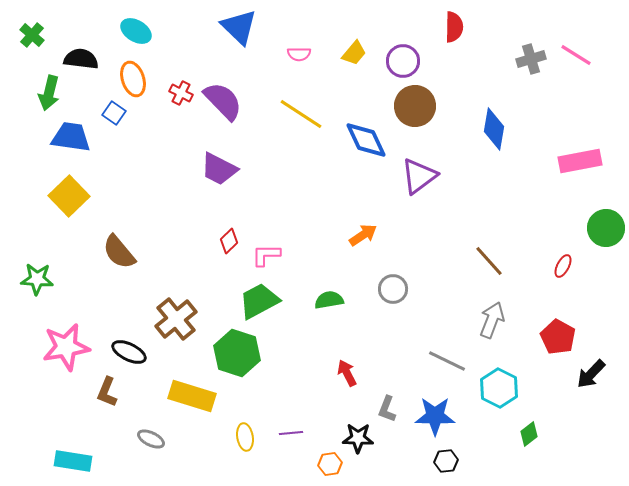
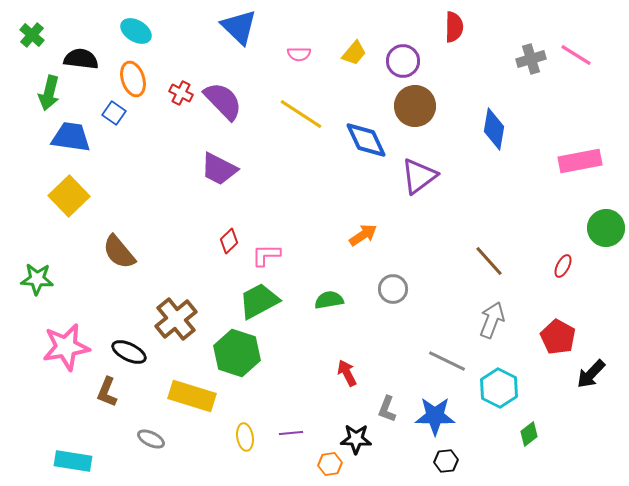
black star at (358, 438): moved 2 px left, 1 px down
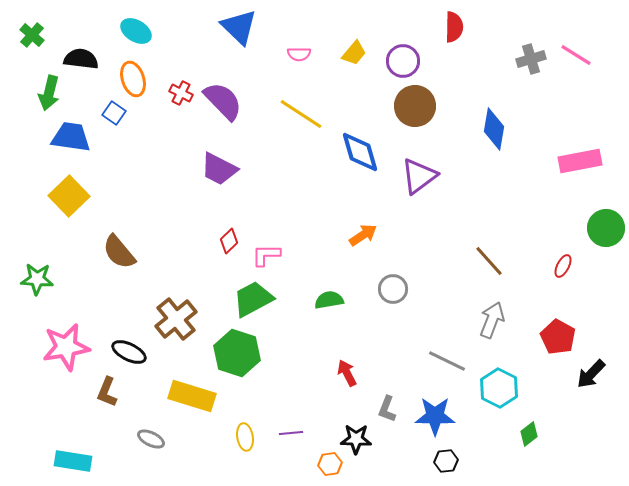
blue diamond at (366, 140): moved 6 px left, 12 px down; rotated 9 degrees clockwise
green trapezoid at (259, 301): moved 6 px left, 2 px up
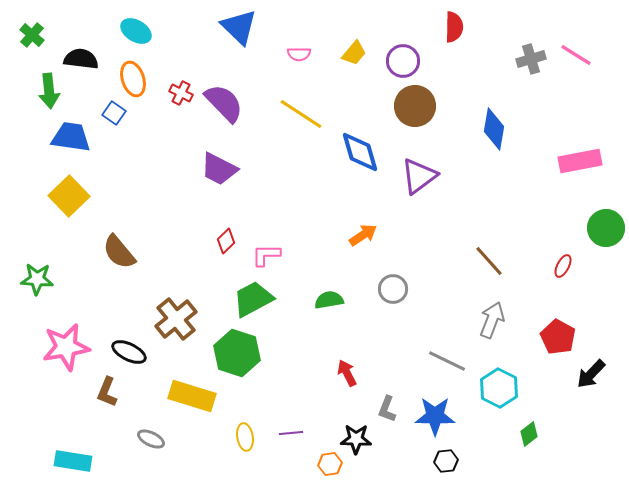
green arrow at (49, 93): moved 2 px up; rotated 20 degrees counterclockwise
purple semicircle at (223, 101): moved 1 px right, 2 px down
red diamond at (229, 241): moved 3 px left
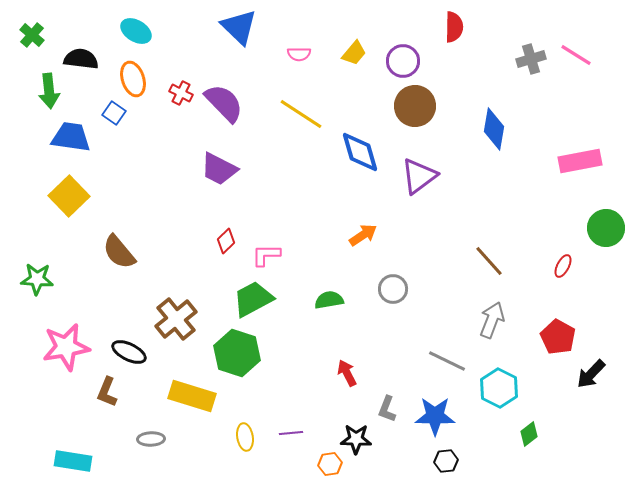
gray ellipse at (151, 439): rotated 28 degrees counterclockwise
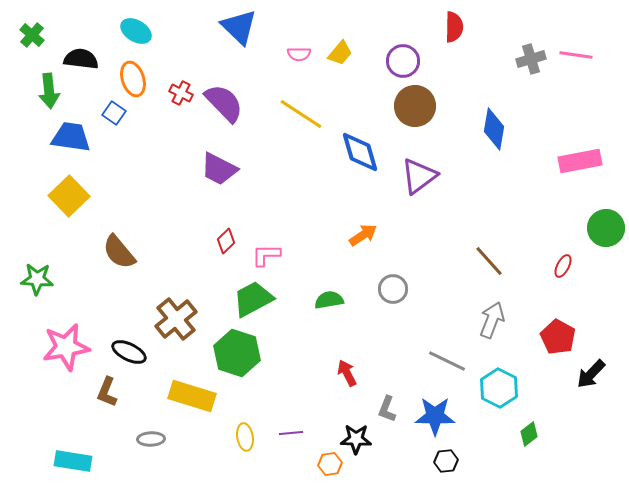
yellow trapezoid at (354, 53): moved 14 px left
pink line at (576, 55): rotated 24 degrees counterclockwise
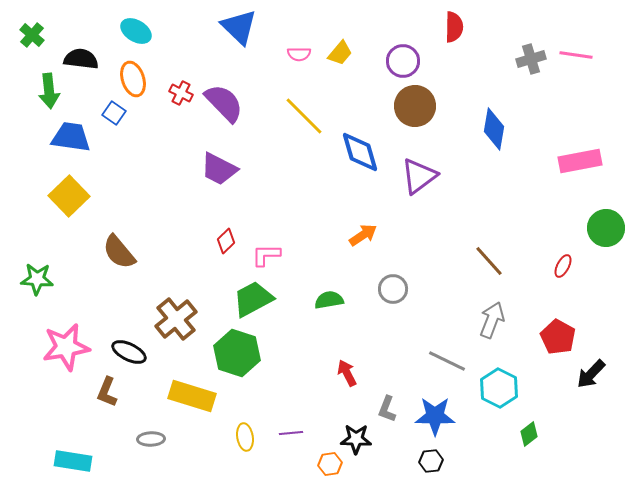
yellow line at (301, 114): moved 3 px right, 2 px down; rotated 12 degrees clockwise
black hexagon at (446, 461): moved 15 px left
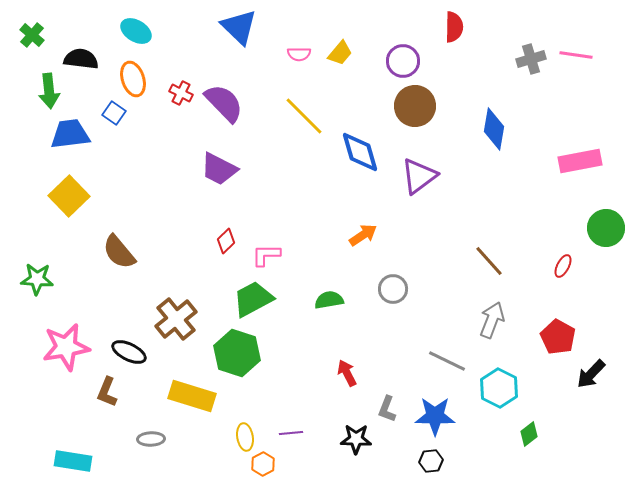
blue trapezoid at (71, 137): moved 1 px left, 3 px up; rotated 15 degrees counterclockwise
orange hexagon at (330, 464): moved 67 px left; rotated 20 degrees counterclockwise
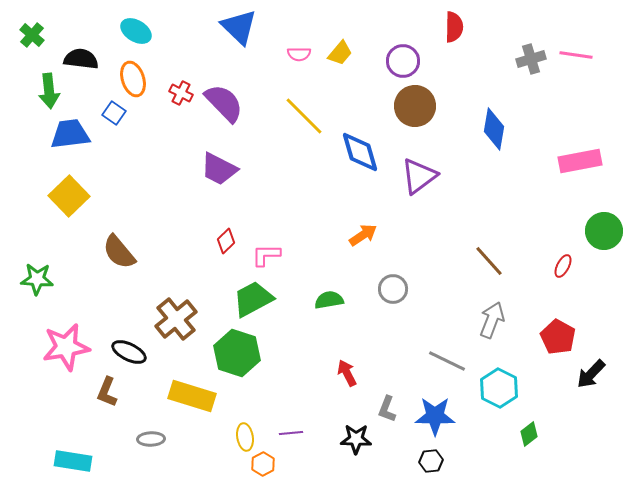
green circle at (606, 228): moved 2 px left, 3 px down
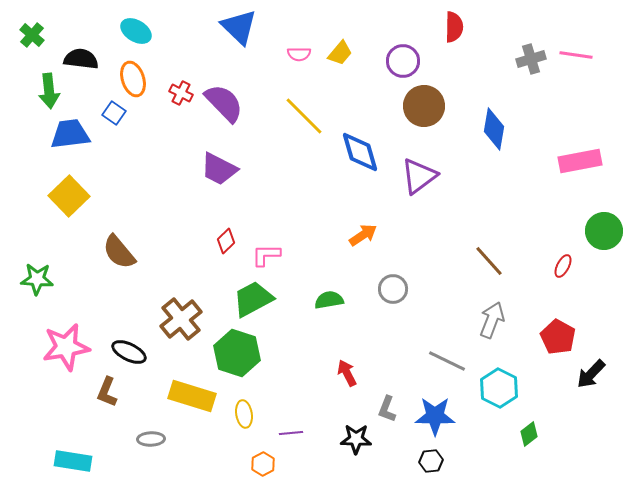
brown circle at (415, 106): moved 9 px right
brown cross at (176, 319): moved 5 px right
yellow ellipse at (245, 437): moved 1 px left, 23 px up
